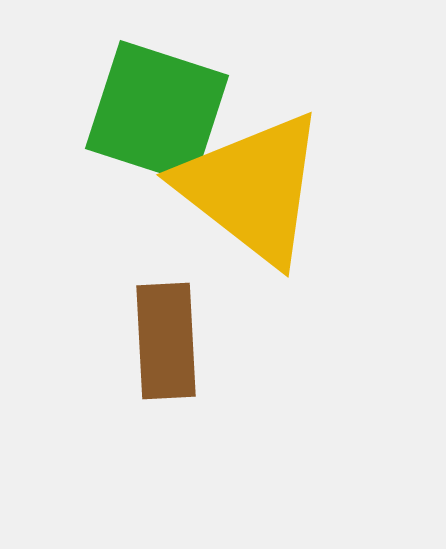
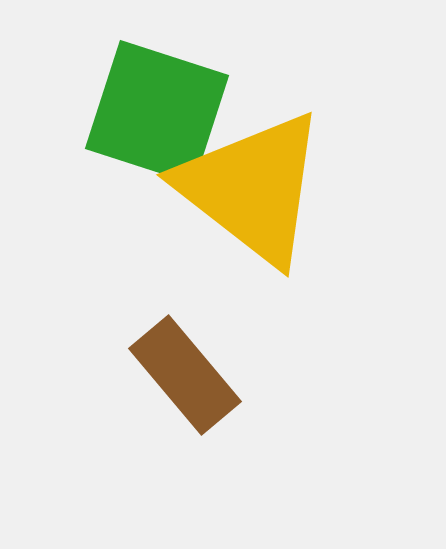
brown rectangle: moved 19 px right, 34 px down; rotated 37 degrees counterclockwise
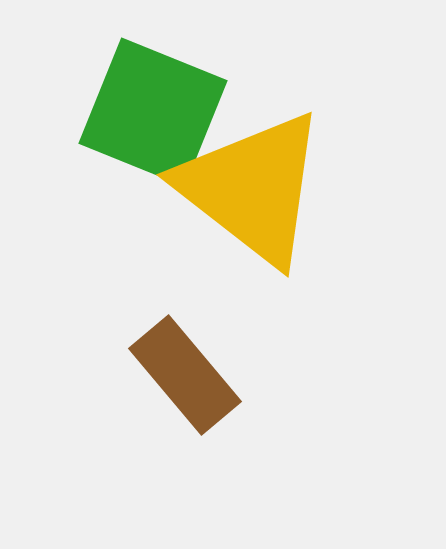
green square: moved 4 px left; rotated 4 degrees clockwise
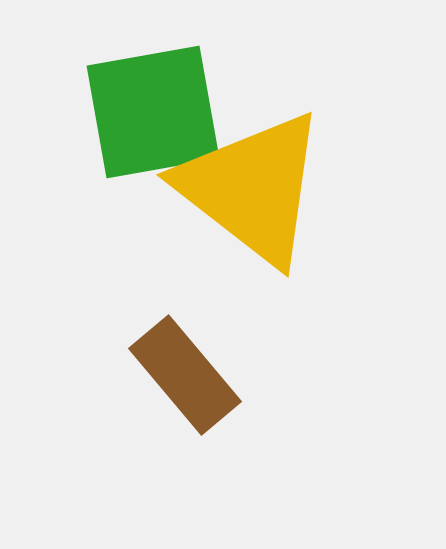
green square: rotated 32 degrees counterclockwise
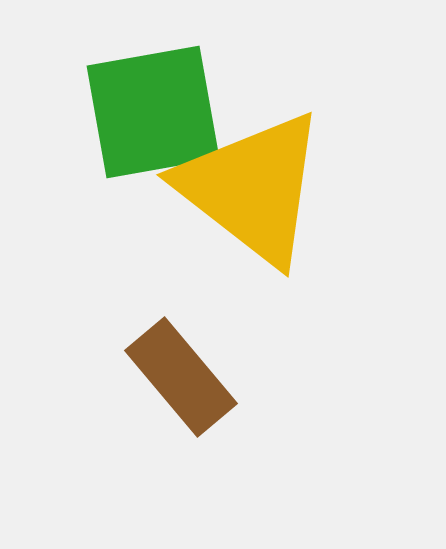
brown rectangle: moved 4 px left, 2 px down
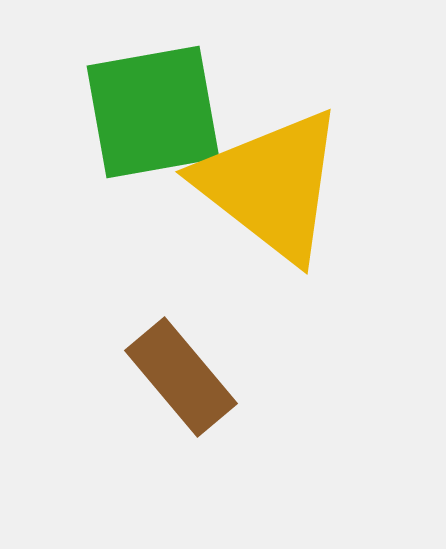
yellow triangle: moved 19 px right, 3 px up
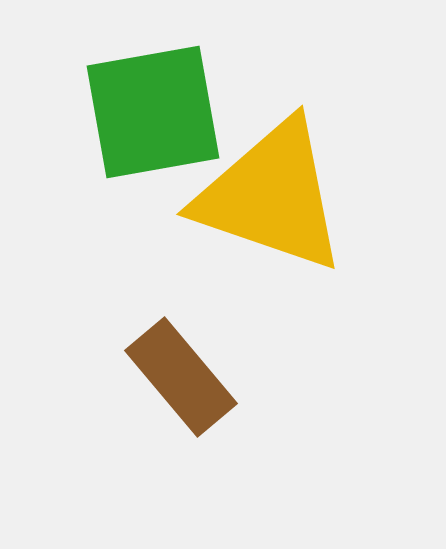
yellow triangle: moved 11 px down; rotated 19 degrees counterclockwise
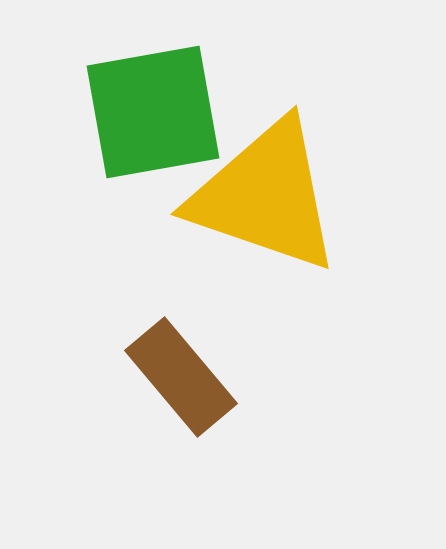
yellow triangle: moved 6 px left
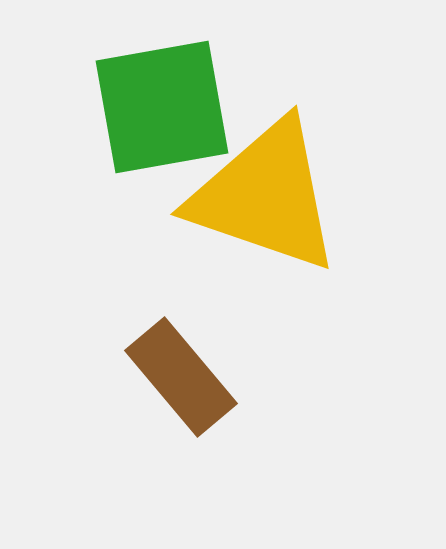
green square: moved 9 px right, 5 px up
